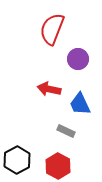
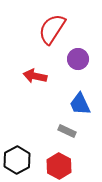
red semicircle: rotated 12 degrees clockwise
red arrow: moved 14 px left, 13 px up
gray rectangle: moved 1 px right
red hexagon: moved 1 px right
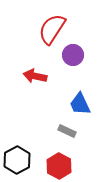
purple circle: moved 5 px left, 4 px up
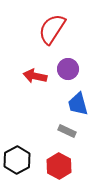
purple circle: moved 5 px left, 14 px down
blue trapezoid: moved 2 px left; rotated 10 degrees clockwise
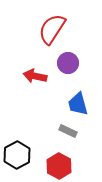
purple circle: moved 6 px up
gray rectangle: moved 1 px right
black hexagon: moved 5 px up
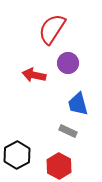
red arrow: moved 1 px left, 1 px up
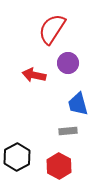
gray rectangle: rotated 30 degrees counterclockwise
black hexagon: moved 2 px down
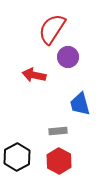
purple circle: moved 6 px up
blue trapezoid: moved 2 px right
gray rectangle: moved 10 px left
red hexagon: moved 5 px up
